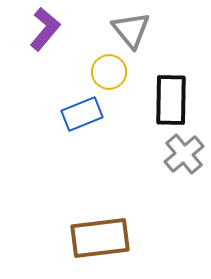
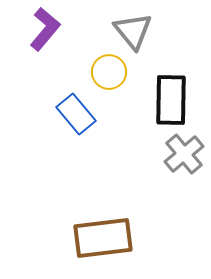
gray triangle: moved 2 px right, 1 px down
blue rectangle: moved 6 px left; rotated 72 degrees clockwise
brown rectangle: moved 3 px right
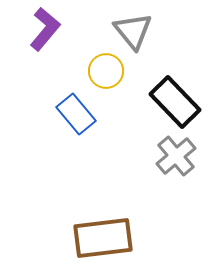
yellow circle: moved 3 px left, 1 px up
black rectangle: moved 4 px right, 2 px down; rotated 45 degrees counterclockwise
gray cross: moved 8 px left, 2 px down
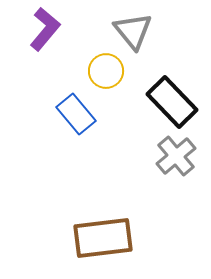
black rectangle: moved 3 px left
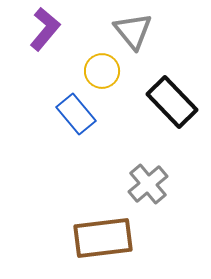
yellow circle: moved 4 px left
gray cross: moved 28 px left, 28 px down
